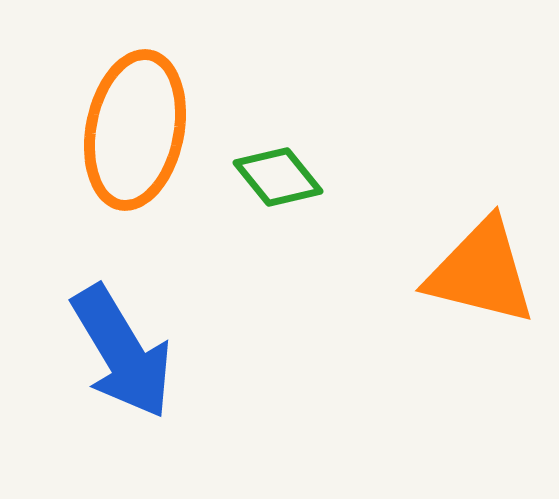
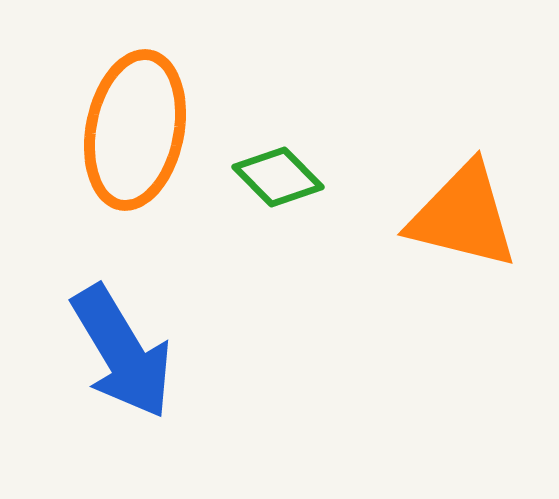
green diamond: rotated 6 degrees counterclockwise
orange triangle: moved 18 px left, 56 px up
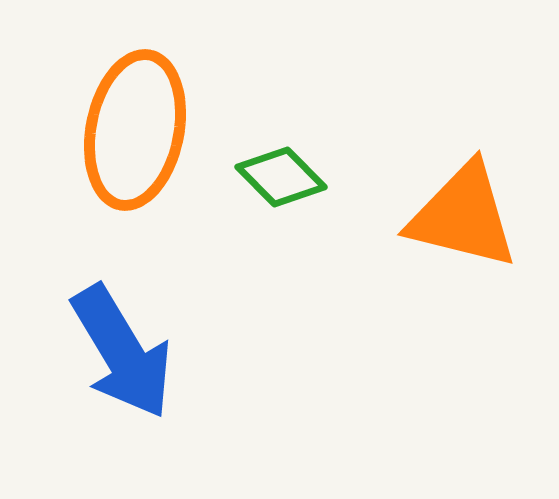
green diamond: moved 3 px right
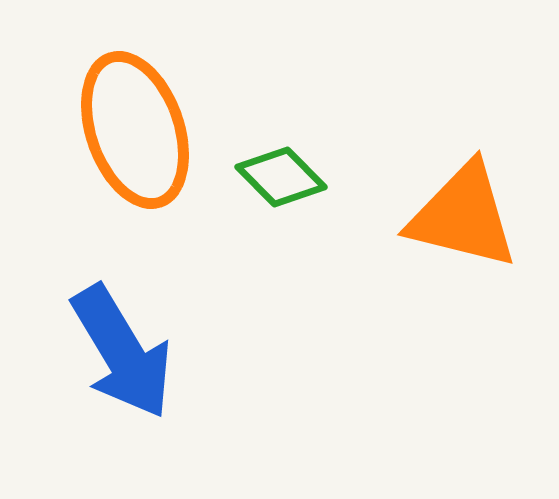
orange ellipse: rotated 30 degrees counterclockwise
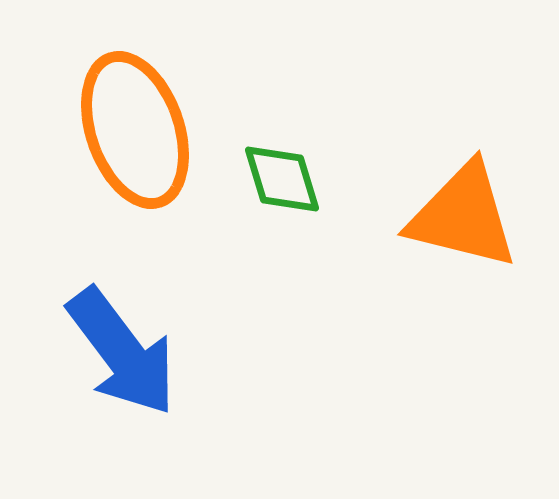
green diamond: moved 1 px right, 2 px down; rotated 28 degrees clockwise
blue arrow: rotated 6 degrees counterclockwise
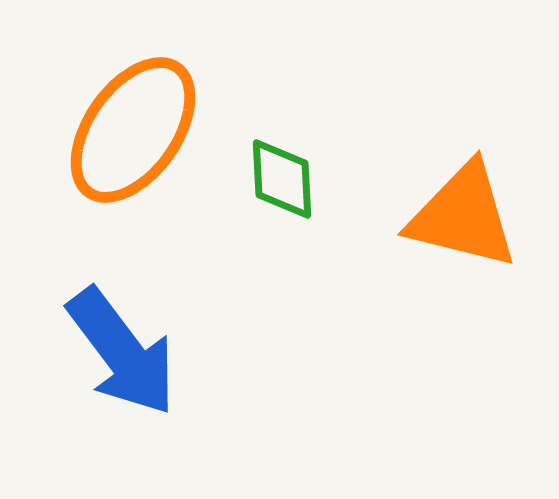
orange ellipse: moved 2 px left; rotated 54 degrees clockwise
green diamond: rotated 14 degrees clockwise
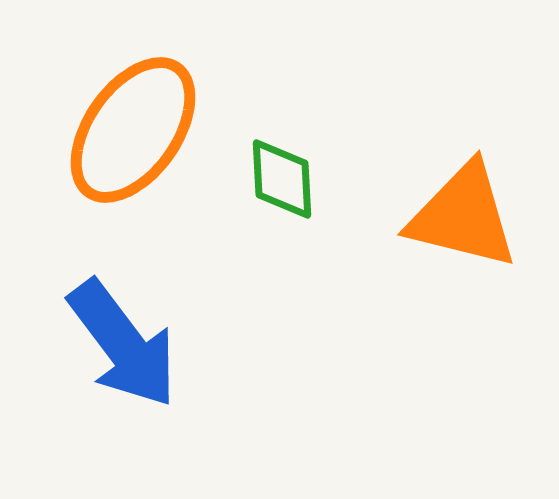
blue arrow: moved 1 px right, 8 px up
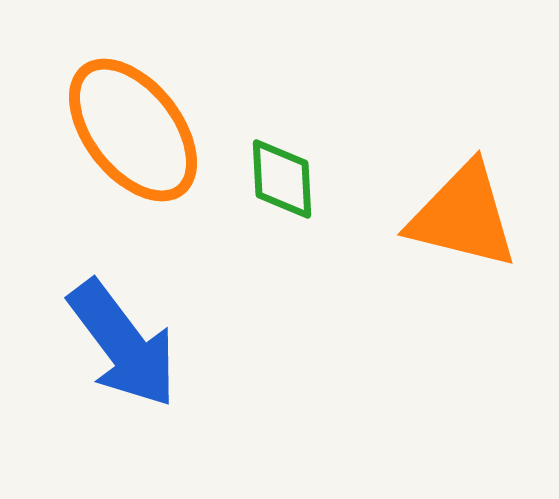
orange ellipse: rotated 73 degrees counterclockwise
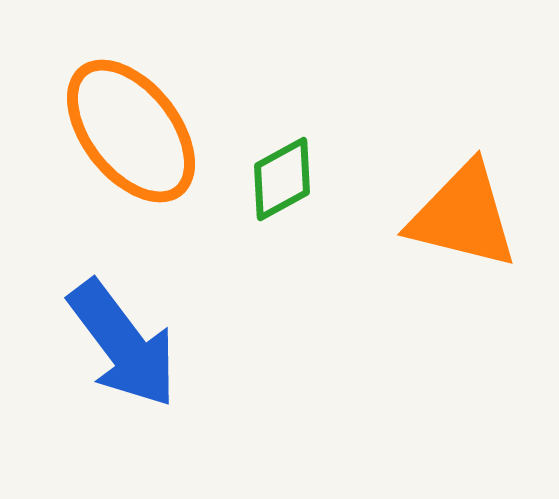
orange ellipse: moved 2 px left, 1 px down
green diamond: rotated 64 degrees clockwise
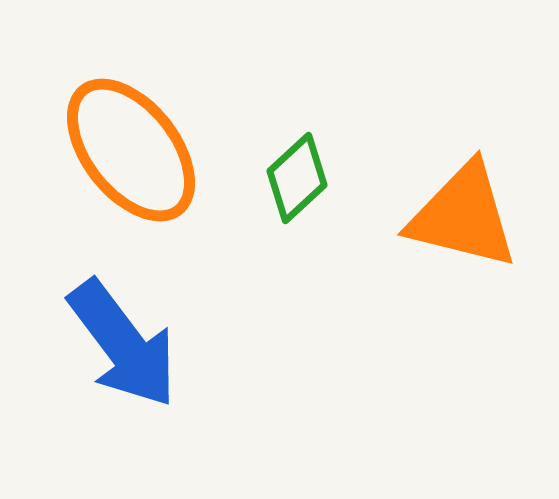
orange ellipse: moved 19 px down
green diamond: moved 15 px right, 1 px up; rotated 14 degrees counterclockwise
